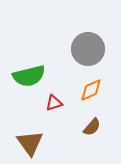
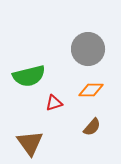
orange diamond: rotated 25 degrees clockwise
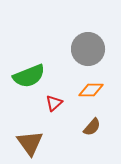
green semicircle: rotated 8 degrees counterclockwise
red triangle: rotated 24 degrees counterclockwise
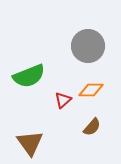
gray circle: moved 3 px up
red triangle: moved 9 px right, 3 px up
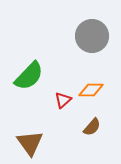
gray circle: moved 4 px right, 10 px up
green semicircle: rotated 24 degrees counterclockwise
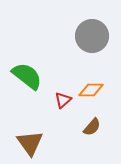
green semicircle: moved 2 px left; rotated 96 degrees counterclockwise
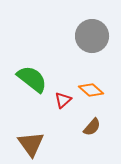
green semicircle: moved 5 px right, 3 px down
orange diamond: rotated 40 degrees clockwise
brown triangle: moved 1 px right, 1 px down
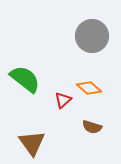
green semicircle: moved 7 px left
orange diamond: moved 2 px left, 2 px up
brown semicircle: rotated 66 degrees clockwise
brown triangle: moved 1 px right, 1 px up
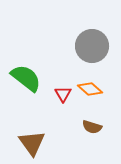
gray circle: moved 10 px down
green semicircle: moved 1 px right, 1 px up
orange diamond: moved 1 px right, 1 px down
red triangle: moved 6 px up; rotated 18 degrees counterclockwise
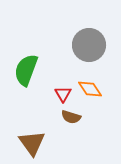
gray circle: moved 3 px left, 1 px up
green semicircle: moved 8 px up; rotated 108 degrees counterclockwise
orange diamond: rotated 15 degrees clockwise
brown semicircle: moved 21 px left, 10 px up
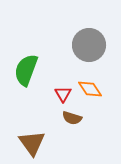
brown semicircle: moved 1 px right, 1 px down
